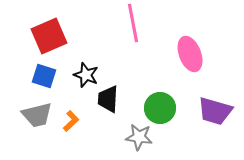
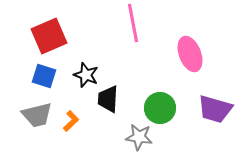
purple trapezoid: moved 2 px up
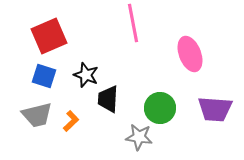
purple trapezoid: rotated 12 degrees counterclockwise
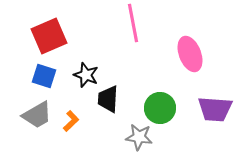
gray trapezoid: rotated 16 degrees counterclockwise
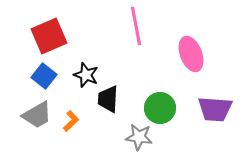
pink line: moved 3 px right, 3 px down
pink ellipse: moved 1 px right
blue square: rotated 20 degrees clockwise
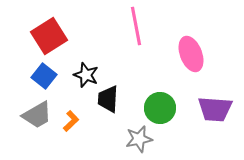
red square: rotated 9 degrees counterclockwise
gray star: moved 2 px down; rotated 20 degrees counterclockwise
